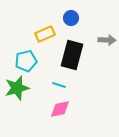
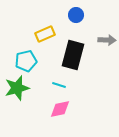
blue circle: moved 5 px right, 3 px up
black rectangle: moved 1 px right
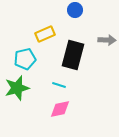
blue circle: moved 1 px left, 5 px up
cyan pentagon: moved 1 px left, 2 px up
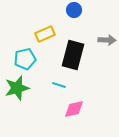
blue circle: moved 1 px left
pink diamond: moved 14 px right
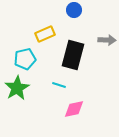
green star: rotated 15 degrees counterclockwise
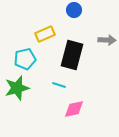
black rectangle: moved 1 px left
green star: rotated 15 degrees clockwise
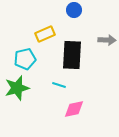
black rectangle: rotated 12 degrees counterclockwise
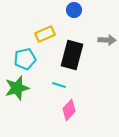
black rectangle: rotated 12 degrees clockwise
pink diamond: moved 5 px left, 1 px down; rotated 35 degrees counterclockwise
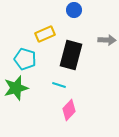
black rectangle: moved 1 px left
cyan pentagon: rotated 30 degrees clockwise
green star: moved 1 px left
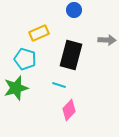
yellow rectangle: moved 6 px left, 1 px up
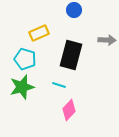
green star: moved 6 px right, 1 px up
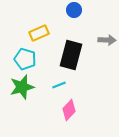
cyan line: rotated 40 degrees counterclockwise
